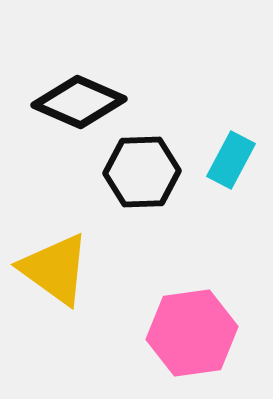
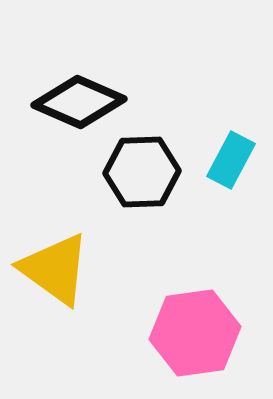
pink hexagon: moved 3 px right
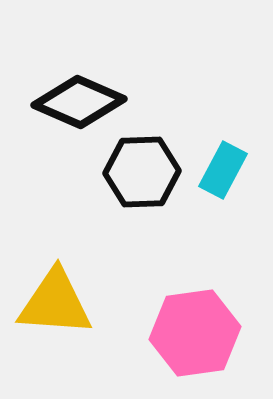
cyan rectangle: moved 8 px left, 10 px down
yellow triangle: moved 34 px down; rotated 32 degrees counterclockwise
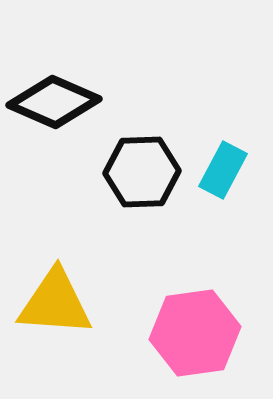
black diamond: moved 25 px left
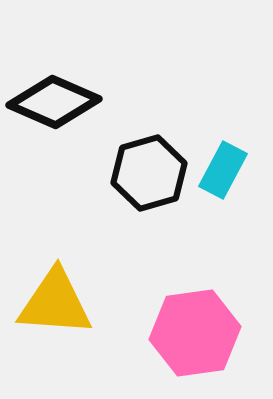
black hexagon: moved 7 px right, 1 px down; rotated 14 degrees counterclockwise
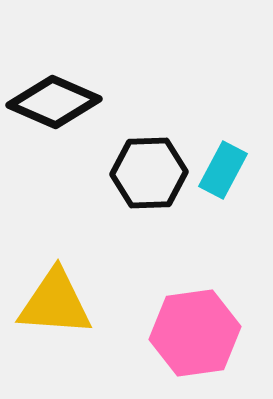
black hexagon: rotated 14 degrees clockwise
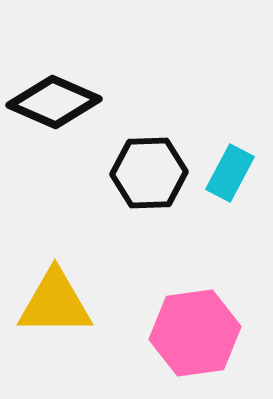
cyan rectangle: moved 7 px right, 3 px down
yellow triangle: rotated 4 degrees counterclockwise
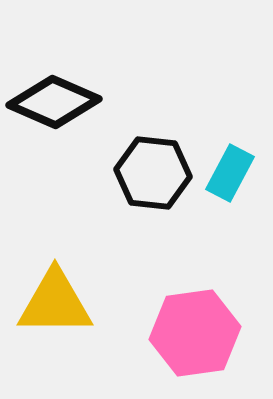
black hexagon: moved 4 px right; rotated 8 degrees clockwise
